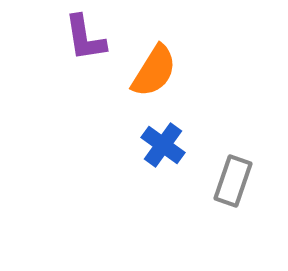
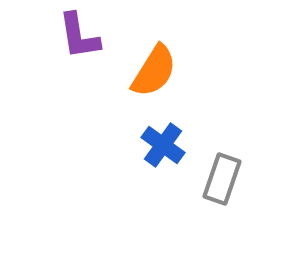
purple L-shape: moved 6 px left, 2 px up
gray rectangle: moved 11 px left, 2 px up
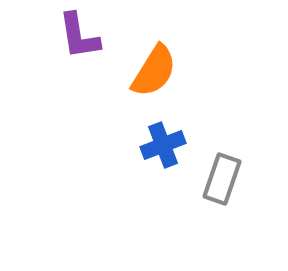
blue cross: rotated 33 degrees clockwise
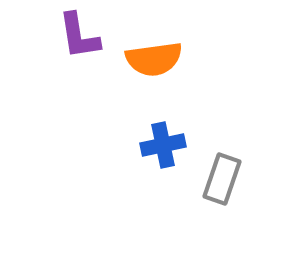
orange semicircle: moved 12 px up; rotated 50 degrees clockwise
blue cross: rotated 9 degrees clockwise
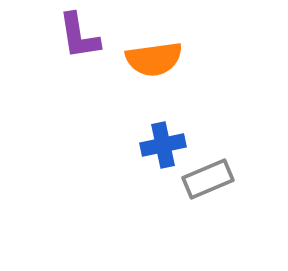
gray rectangle: moved 14 px left; rotated 48 degrees clockwise
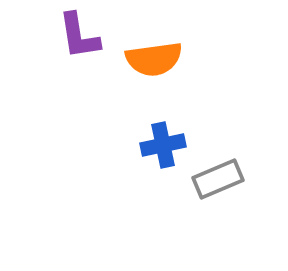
gray rectangle: moved 10 px right
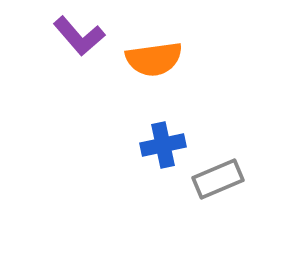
purple L-shape: rotated 32 degrees counterclockwise
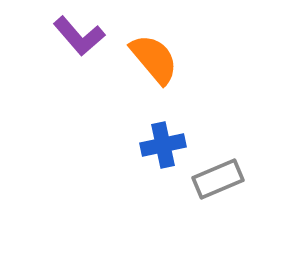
orange semicircle: rotated 122 degrees counterclockwise
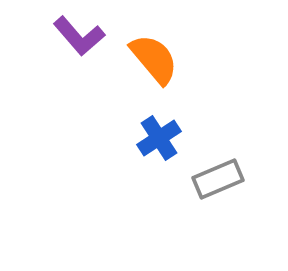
blue cross: moved 4 px left, 7 px up; rotated 21 degrees counterclockwise
